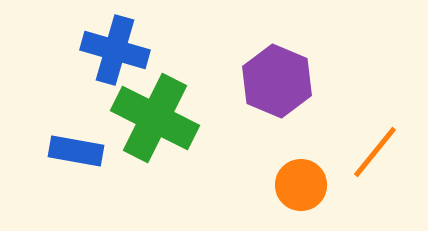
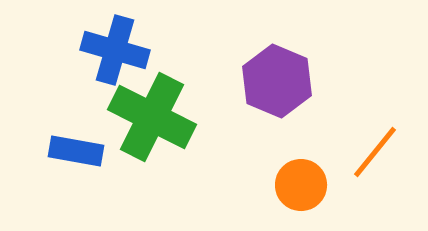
green cross: moved 3 px left, 1 px up
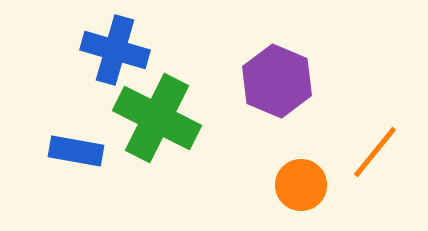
green cross: moved 5 px right, 1 px down
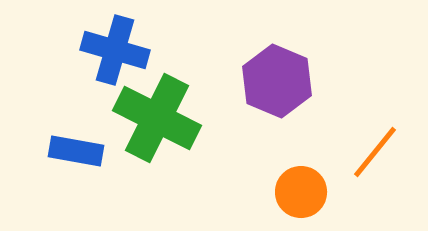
orange circle: moved 7 px down
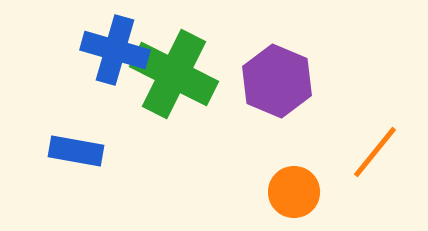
green cross: moved 17 px right, 44 px up
orange circle: moved 7 px left
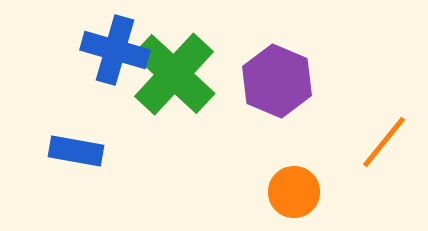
green cross: rotated 16 degrees clockwise
orange line: moved 9 px right, 10 px up
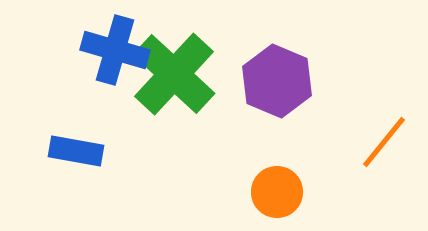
orange circle: moved 17 px left
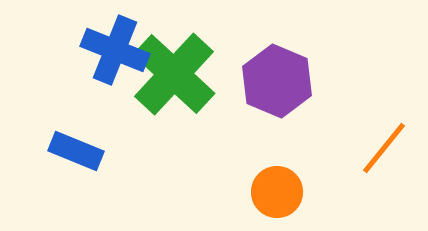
blue cross: rotated 6 degrees clockwise
orange line: moved 6 px down
blue rectangle: rotated 12 degrees clockwise
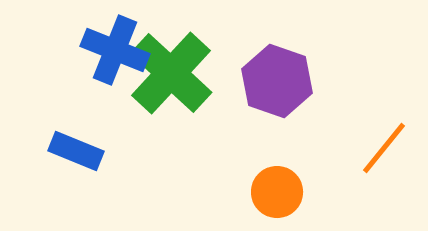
green cross: moved 3 px left, 1 px up
purple hexagon: rotated 4 degrees counterclockwise
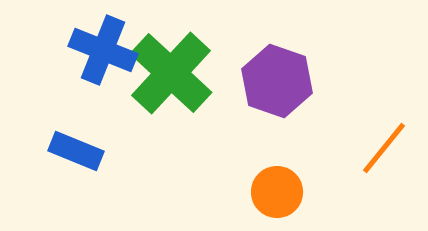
blue cross: moved 12 px left
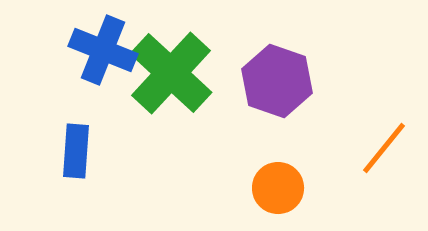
blue rectangle: rotated 72 degrees clockwise
orange circle: moved 1 px right, 4 px up
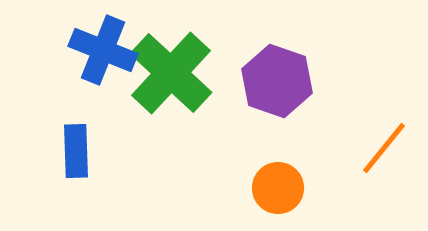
blue rectangle: rotated 6 degrees counterclockwise
